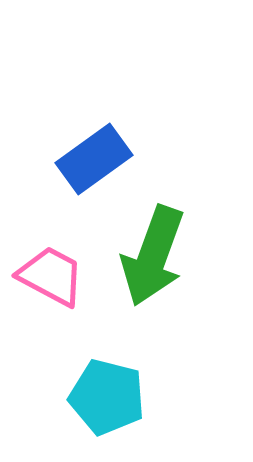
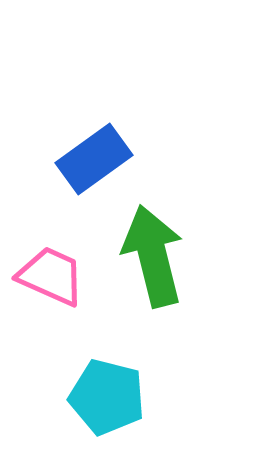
green arrow: rotated 146 degrees clockwise
pink trapezoid: rotated 4 degrees counterclockwise
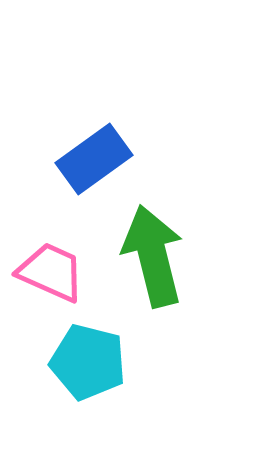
pink trapezoid: moved 4 px up
cyan pentagon: moved 19 px left, 35 px up
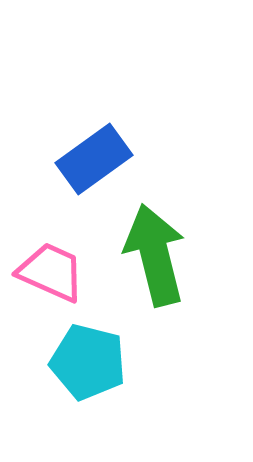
green arrow: moved 2 px right, 1 px up
